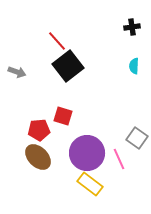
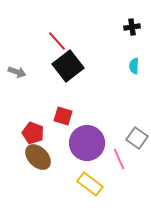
red pentagon: moved 6 px left, 3 px down; rotated 25 degrees clockwise
purple circle: moved 10 px up
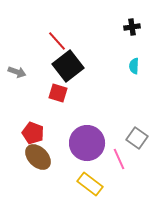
red square: moved 5 px left, 23 px up
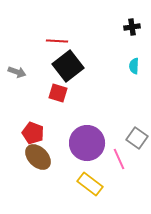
red line: rotated 45 degrees counterclockwise
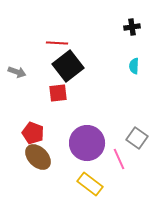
red line: moved 2 px down
red square: rotated 24 degrees counterclockwise
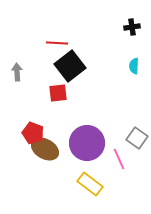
black square: moved 2 px right
gray arrow: rotated 114 degrees counterclockwise
brown ellipse: moved 7 px right, 8 px up; rotated 16 degrees counterclockwise
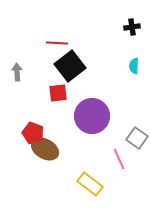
purple circle: moved 5 px right, 27 px up
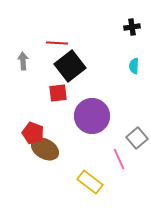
gray arrow: moved 6 px right, 11 px up
gray square: rotated 15 degrees clockwise
yellow rectangle: moved 2 px up
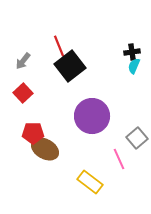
black cross: moved 25 px down
red line: moved 2 px right, 3 px down; rotated 65 degrees clockwise
gray arrow: rotated 138 degrees counterclockwise
cyan semicircle: rotated 21 degrees clockwise
red square: moved 35 px left; rotated 36 degrees counterclockwise
red pentagon: rotated 20 degrees counterclockwise
